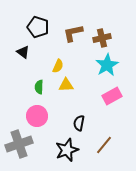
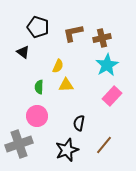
pink rectangle: rotated 18 degrees counterclockwise
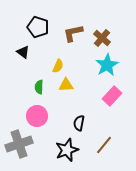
brown cross: rotated 36 degrees counterclockwise
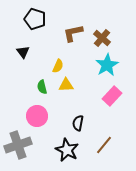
black pentagon: moved 3 px left, 8 px up
black triangle: rotated 16 degrees clockwise
green semicircle: moved 3 px right; rotated 16 degrees counterclockwise
black semicircle: moved 1 px left
gray cross: moved 1 px left, 1 px down
black star: rotated 25 degrees counterclockwise
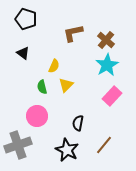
black pentagon: moved 9 px left
brown cross: moved 4 px right, 2 px down
black triangle: moved 1 px down; rotated 16 degrees counterclockwise
yellow semicircle: moved 4 px left
yellow triangle: rotated 42 degrees counterclockwise
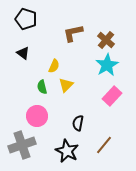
gray cross: moved 4 px right
black star: moved 1 px down
